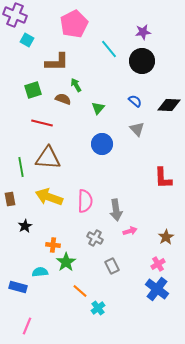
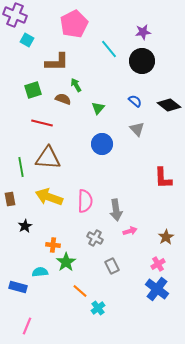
black diamond: rotated 35 degrees clockwise
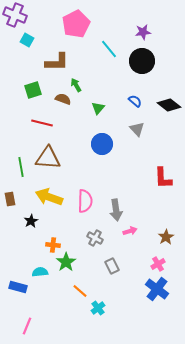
pink pentagon: moved 2 px right
black star: moved 6 px right, 5 px up
